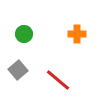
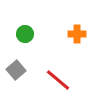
green circle: moved 1 px right
gray square: moved 2 px left
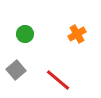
orange cross: rotated 30 degrees counterclockwise
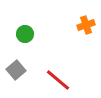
orange cross: moved 9 px right, 9 px up; rotated 12 degrees clockwise
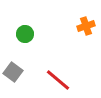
orange cross: moved 1 px down
gray square: moved 3 px left, 2 px down; rotated 12 degrees counterclockwise
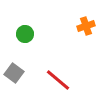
gray square: moved 1 px right, 1 px down
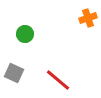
orange cross: moved 2 px right, 8 px up
gray square: rotated 12 degrees counterclockwise
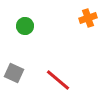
green circle: moved 8 px up
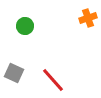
red line: moved 5 px left; rotated 8 degrees clockwise
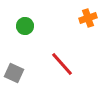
red line: moved 9 px right, 16 px up
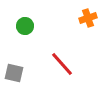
gray square: rotated 12 degrees counterclockwise
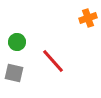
green circle: moved 8 px left, 16 px down
red line: moved 9 px left, 3 px up
